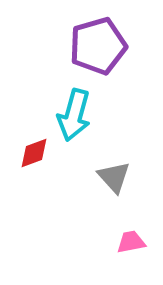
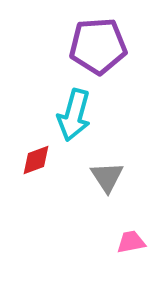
purple pentagon: rotated 12 degrees clockwise
red diamond: moved 2 px right, 7 px down
gray triangle: moved 7 px left; rotated 9 degrees clockwise
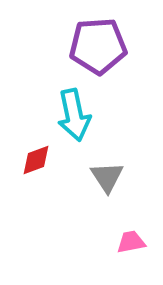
cyan arrow: rotated 27 degrees counterclockwise
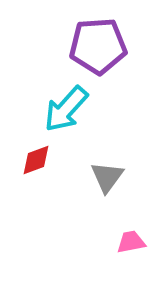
cyan arrow: moved 8 px left, 6 px up; rotated 54 degrees clockwise
gray triangle: rotated 9 degrees clockwise
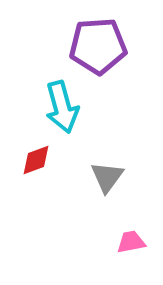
cyan arrow: moved 4 px left, 2 px up; rotated 57 degrees counterclockwise
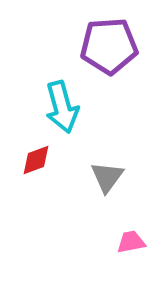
purple pentagon: moved 11 px right
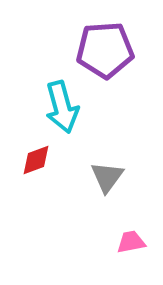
purple pentagon: moved 4 px left, 4 px down
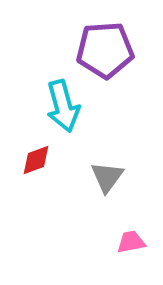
cyan arrow: moved 1 px right, 1 px up
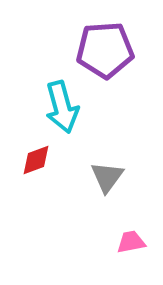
cyan arrow: moved 1 px left, 1 px down
